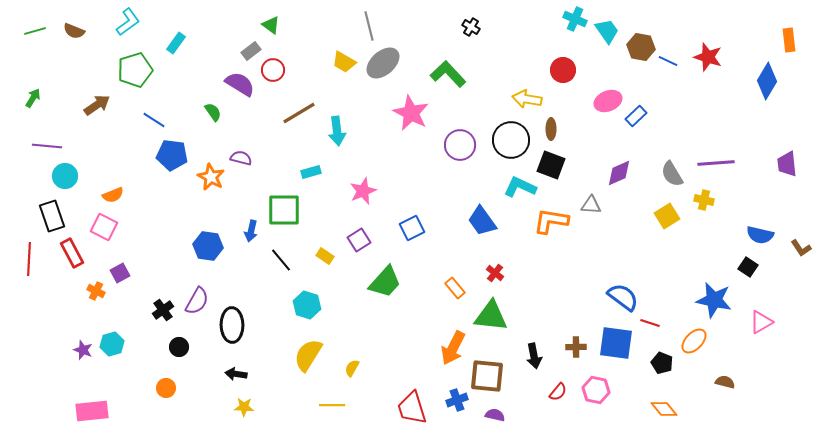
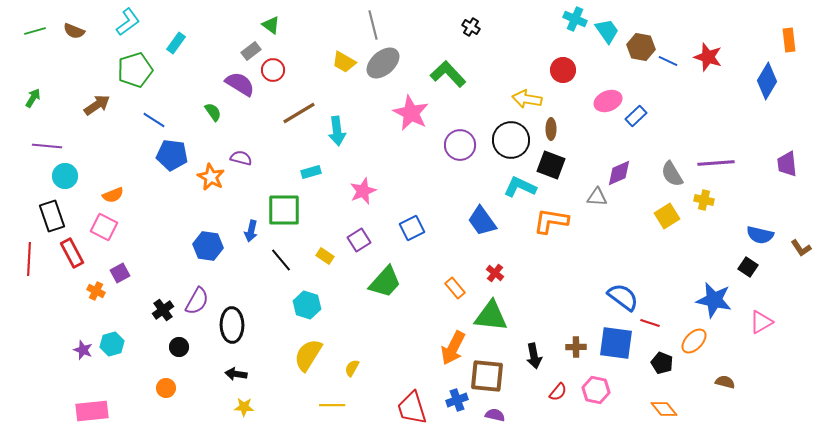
gray line at (369, 26): moved 4 px right, 1 px up
gray triangle at (591, 205): moved 6 px right, 8 px up
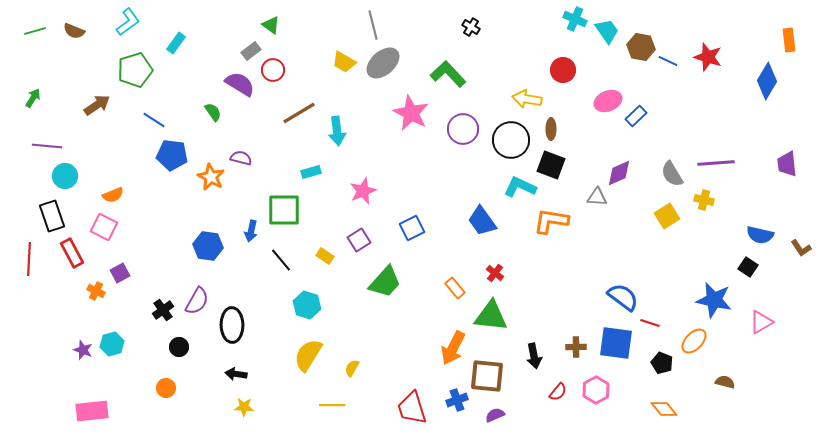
purple circle at (460, 145): moved 3 px right, 16 px up
pink hexagon at (596, 390): rotated 20 degrees clockwise
purple semicircle at (495, 415): rotated 36 degrees counterclockwise
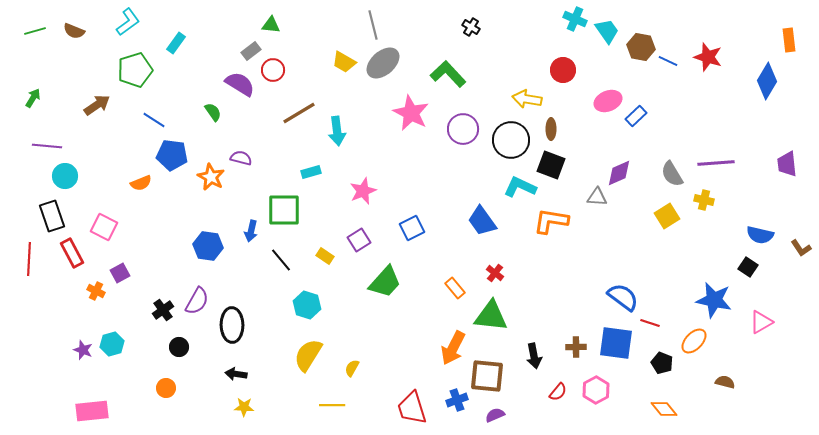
green triangle at (271, 25): rotated 30 degrees counterclockwise
orange semicircle at (113, 195): moved 28 px right, 12 px up
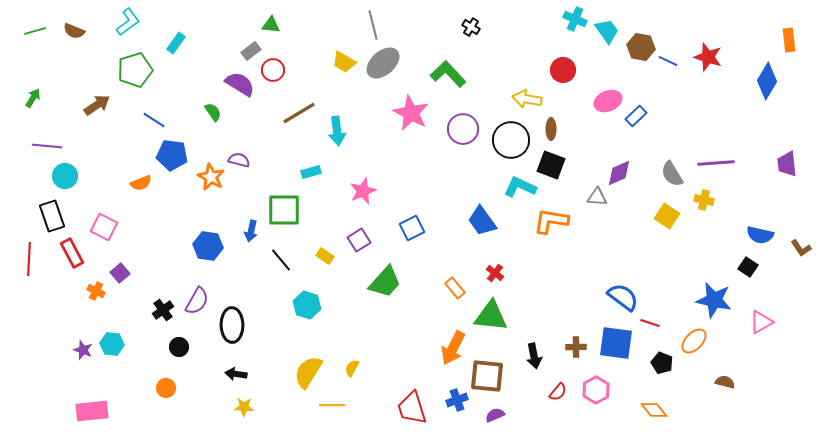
purple semicircle at (241, 158): moved 2 px left, 2 px down
yellow square at (667, 216): rotated 25 degrees counterclockwise
purple square at (120, 273): rotated 12 degrees counterclockwise
cyan hexagon at (112, 344): rotated 20 degrees clockwise
yellow semicircle at (308, 355): moved 17 px down
orange diamond at (664, 409): moved 10 px left, 1 px down
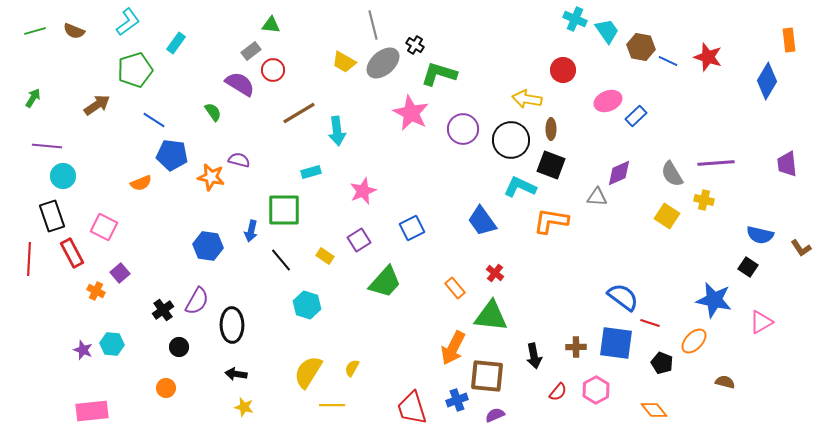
black cross at (471, 27): moved 56 px left, 18 px down
green L-shape at (448, 74): moved 9 px left; rotated 30 degrees counterclockwise
cyan circle at (65, 176): moved 2 px left
orange star at (211, 177): rotated 16 degrees counterclockwise
yellow star at (244, 407): rotated 12 degrees clockwise
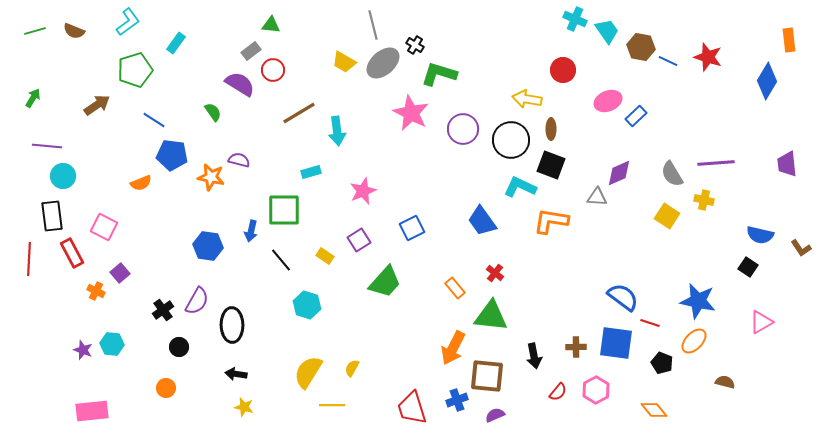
black rectangle at (52, 216): rotated 12 degrees clockwise
blue star at (714, 300): moved 16 px left, 1 px down
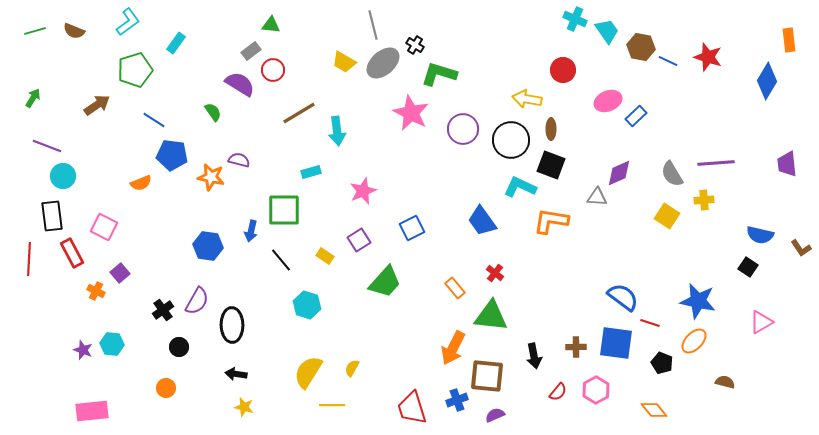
purple line at (47, 146): rotated 16 degrees clockwise
yellow cross at (704, 200): rotated 18 degrees counterclockwise
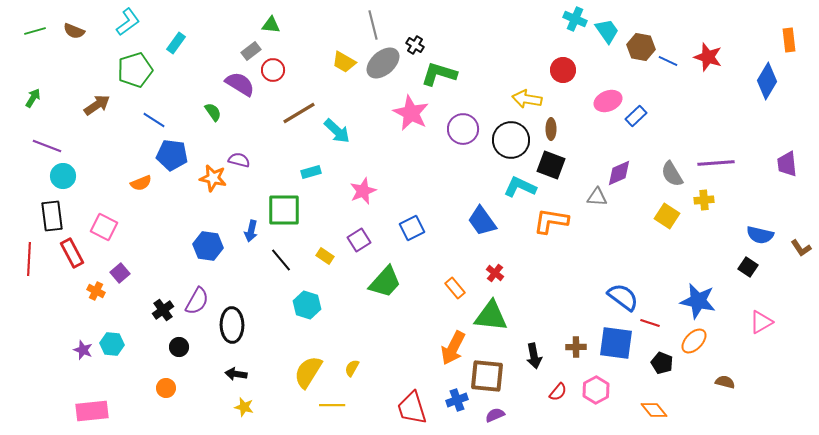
cyan arrow at (337, 131): rotated 40 degrees counterclockwise
orange star at (211, 177): moved 2 px right, 1 px down
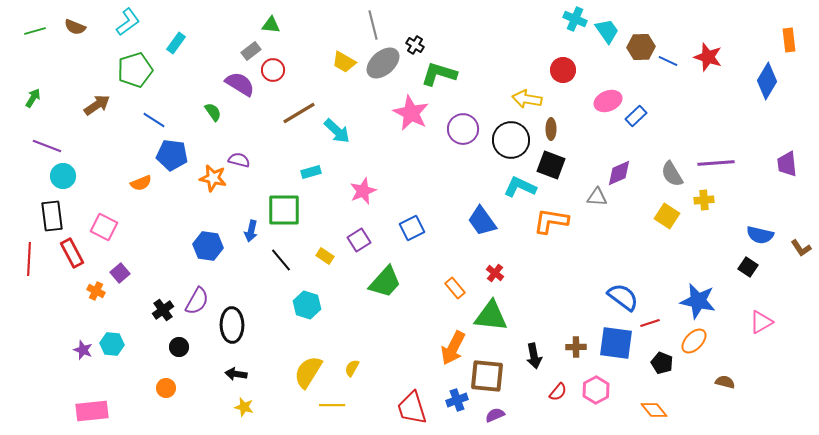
brown semicircle at (74, 31): moved 1 px right, 4 px up
brown hexagon at (641, 47): rotated 12 degrees counterclockwise
red line at (650, 323): rotated 36 degrees counterclockwise
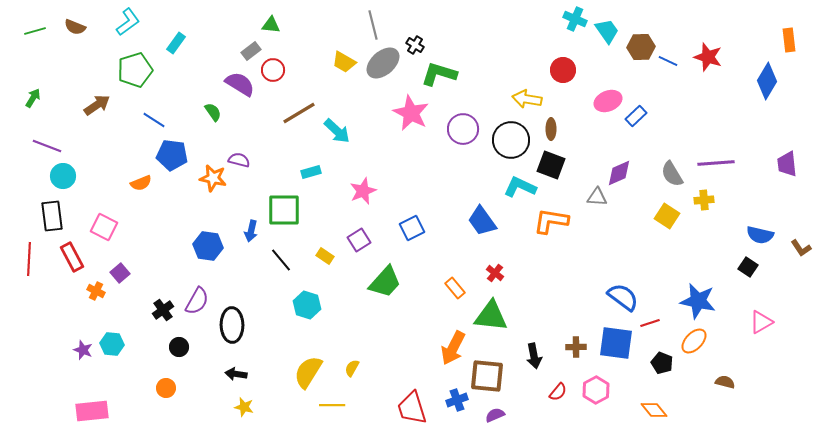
red rectangle at (72, 253): moved 4 px down
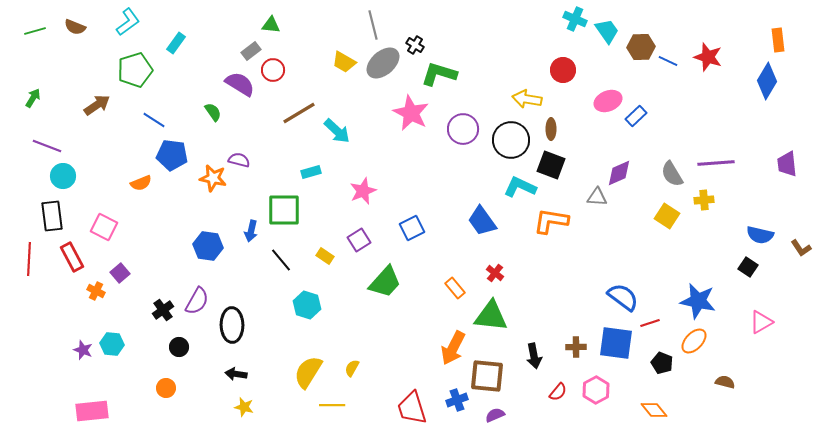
orange rectangle at (789, 40): moved 11 px left
